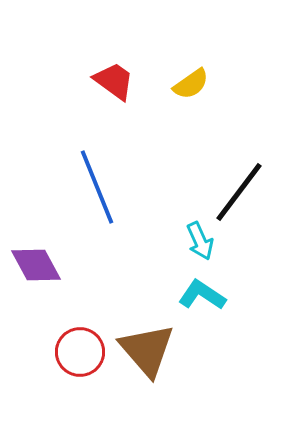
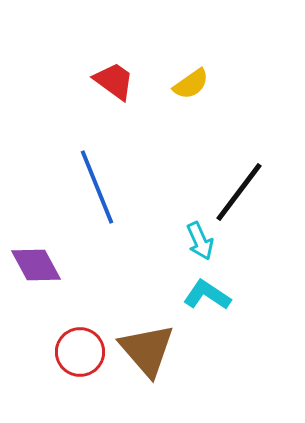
cyan L-shape: moved 5 px right
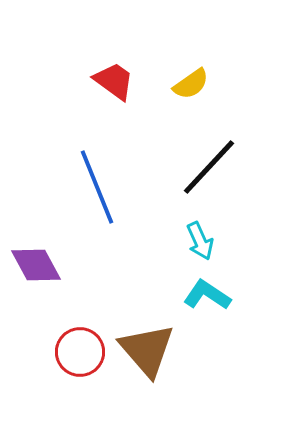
black line: moved 30 px left, 25 px up; rotated 6 degrees clockwise
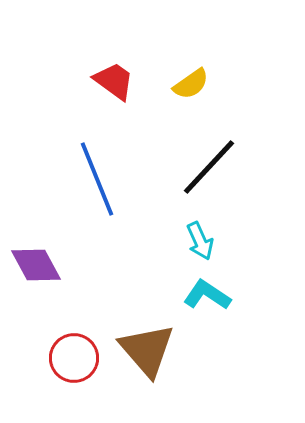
blue line: moved 8 px up
red circle: moved 6 px left, 6 px down
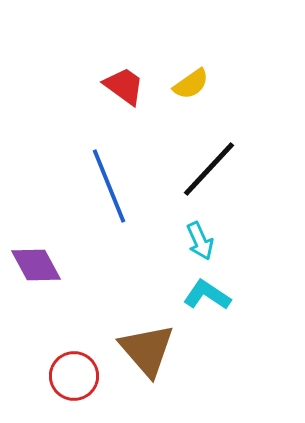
red trapezoid: moved 10 px right, 5 px down
black line: moved 2 px down
blue line: moved 12 px right, 7 px down
red circle: moved 18 px down
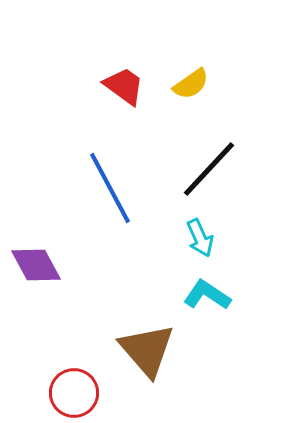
blue line: moved 1 px right, 2 px down; rotated 6 degrees counterclockwise
cyan arrow: moved 3 px up
red circle: moved 17 px down
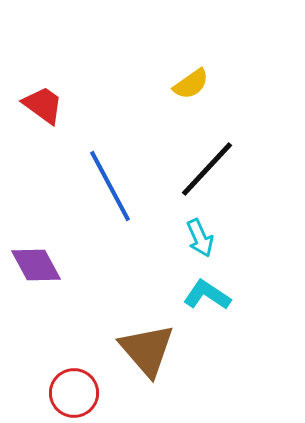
red trapezoid: moved 81 px left, 19 px down
black line: moved 2 px left
blue line: moved 2 px up
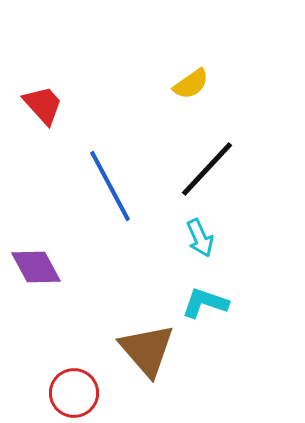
red trapezoid: rotated 12 degrees clockwise
purple diamond: moved 2 px down
cyan L-shape: moved 2 px left, 8 px down; rotated 15 degrees counterclockwise
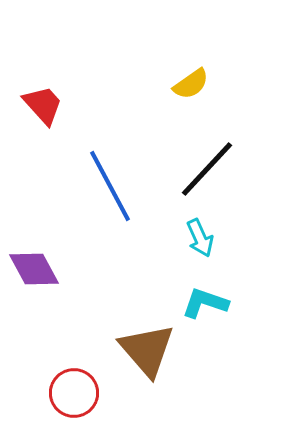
purple diamond: moved 2 px left, 2 px down
